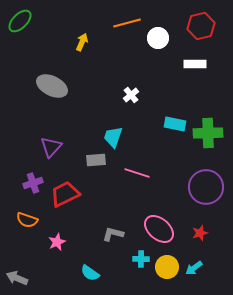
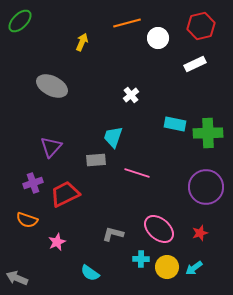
white rectangle: rotated 25 degrees counterclockwise
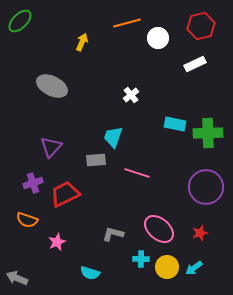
cyan semicircle: rotated 18 degrees counterclockwise
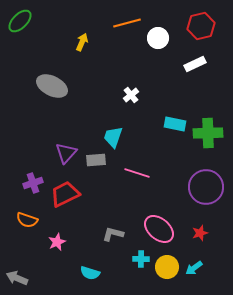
purple triangle: moved 15 px right, 6 px down
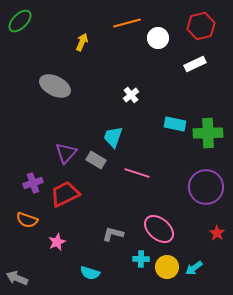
gray ellipse: moved 3 px right
gray rectangle: rotated 36 degrees clockwise
red star: moved 17 px right; rotated 21 degrees counterclockwise
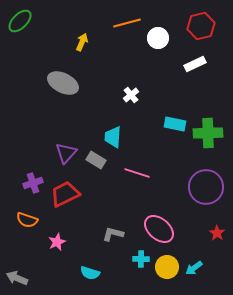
gray ellipse: moved 8 px right, 3 px up
cyan trapezoid: rotated 15 degrees counterclockwise
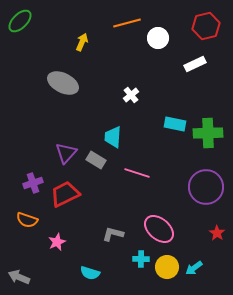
red hexagon: moved 5 px right
gray arrow: moved 2 px right, 1 px up
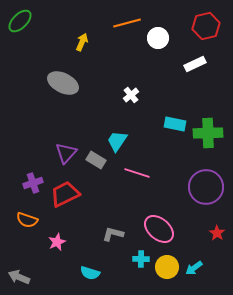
cyan trapezoid: moved 4 px right, 4 px down; rotated 30 degrees clockwise
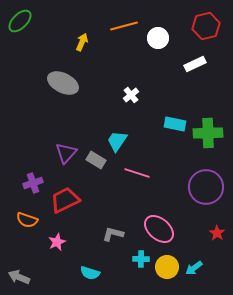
orange line: moved 3 px left, 3 px down
red trapezoid: moved 6 px down
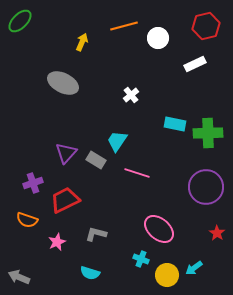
gray L-shape: moved 17 px left
cyan cross: rotated 21 degrees clockwise
yellow circle: moved 8 px down
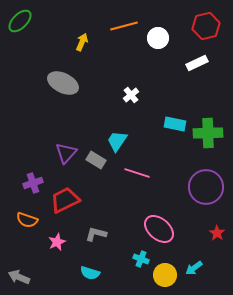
white rectangle: moved 2 px right, 1 px up
yellow circle: moved 2 px left
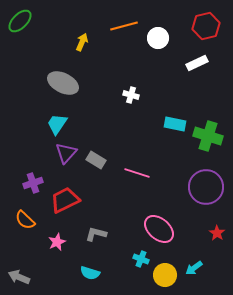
white cross: rotated 35 degrees counterclockwise
green cross: moved 3 px down; rotated 20 degrees clockwise
cyan trapezoid: moved 60 px left, 17 px up
orange semicircle: moved 2 px left; rotated 25 degrees clockwise
